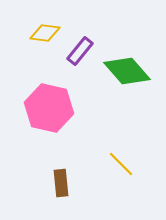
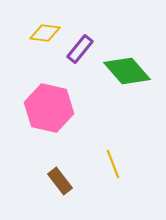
purple rectangle: moved 2 px up
yellow line: moved 8 px left; rotated 24 degrees clockwise
brown rectangle: moved 1 px left, 2 px up; rotated 32 degrees counterclockwise
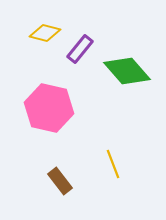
yellow diamond: rotated 8 degrees clockwise
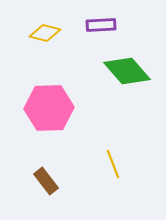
purple rectangle: moved 21 px right, 24 px up; rotated 48 degrees clockwise
pink hexagon: rotated 15 degrees counterclockwise
brown rectangle: moved 14 px left
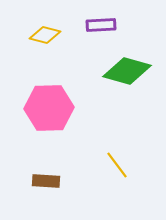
yellow diamond: moved 2 px down
green diamond: rotated 33 degrees counterclockwise
yellow line: moved 4 px right, 1 px down; rotated 16 degrees counterclockwise
brown rectangle: rotated 48 degrees counterclockwise
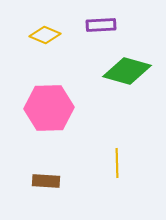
yellow diamond: rotated 8 degrees clockwise
yellow line: moved 2 px up; rotated 36 degrees clockwise
